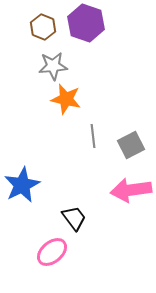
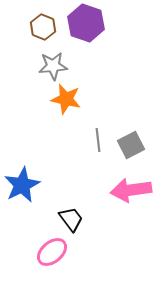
gray line: moved 5 px right, 4 px down
black trapezoid: moved 3 px left, 1 px down
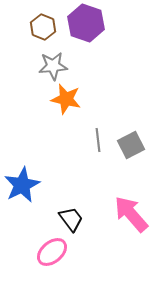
pink arrow: moved 24 px down; rotated 57 degrees clockwise
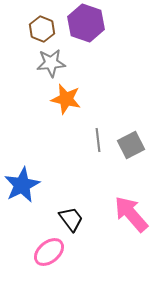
brown hexagon: moved 1 px left, 2 px down
gray star: moved 2 px left, 3 px up
pink ellipse: moved 3 px left
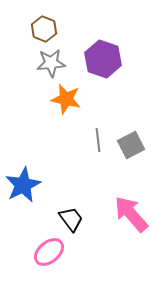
purple hexagon: moved 17 px right, 36 px down
brown hexagon: moved 2 px right
blue star: moved 1 px right
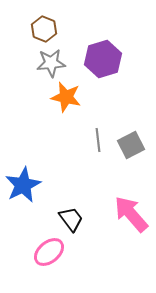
purple hexagon: rotated 24 degrees clockwise
orange star: moved 2 px up
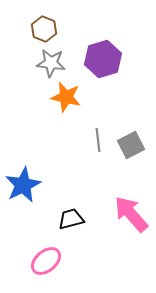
gray star: rotated 12 degrees clockwise
black trapezoid: rotated 68 degrees counterclockwise
pink ellipse: moved 3 px left, 9 px down
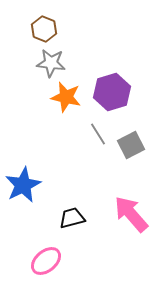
purple hexagon: moved 9 px right, 33 px down
gray line: moved 6 px up; rotated 25 degrees counterclockwise
black trapezoid: moved 1 px right, 1 px up
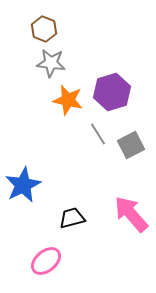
orange star: moved 2 px right, 3 px down
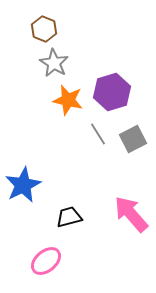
gray star: moved 3 px right; rotated 24 degrees clockwise
gray square: moved 2 px right, 6 px up
black trapezoid: moved 3 px left, 1 px up
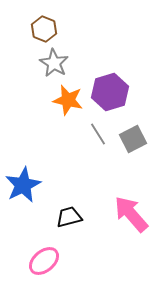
purple hexagon: moved 2 px left
pink ellipse: moved 2 px left
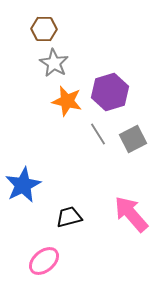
brown hexagon: rotated 20 degrees counterclockwise
orange star: moved 1 px left, 1 px down
